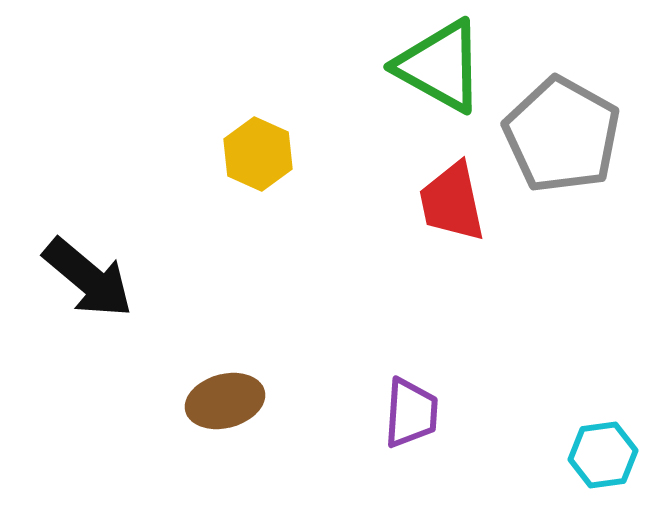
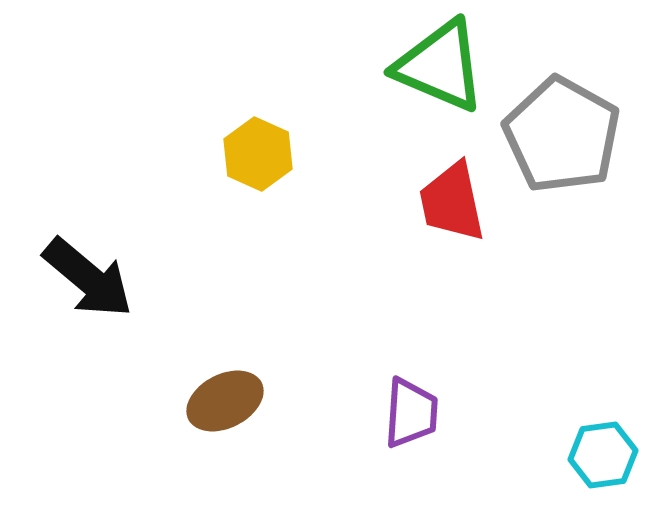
green triangle: rotated 6 degrees counterclockwise
brown ellipse: rotated 12 degrees counterclockwise
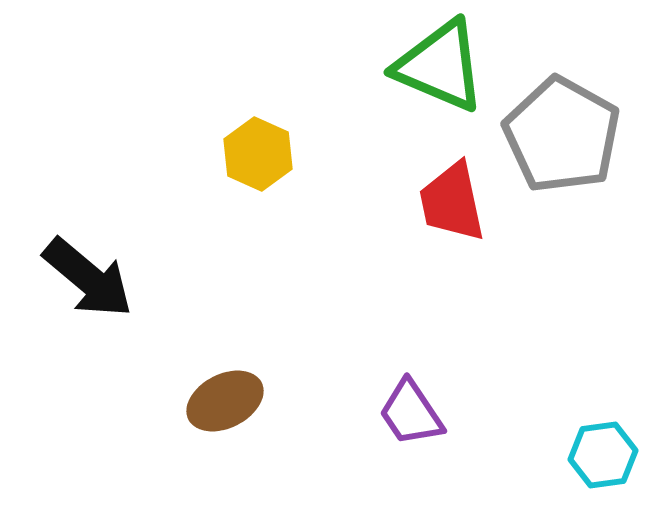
purple trapezoid: rotated 142 degrees clockwise
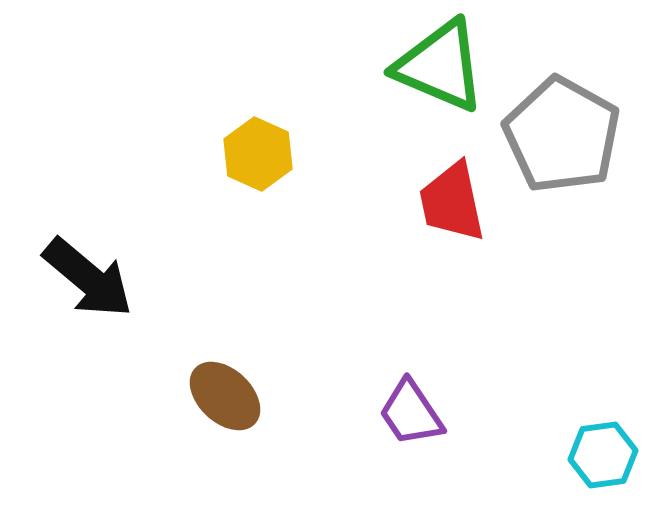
brown ellipse: moved 5 px up; rotated 70 degrees clockwise
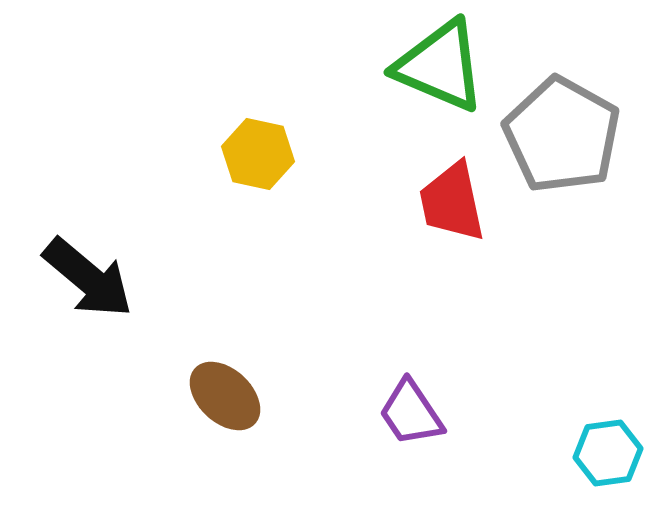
yellow hexagon: rotated 12 degrees counterclockwise
cyan hexagon: moved 5 px right, 2 px up
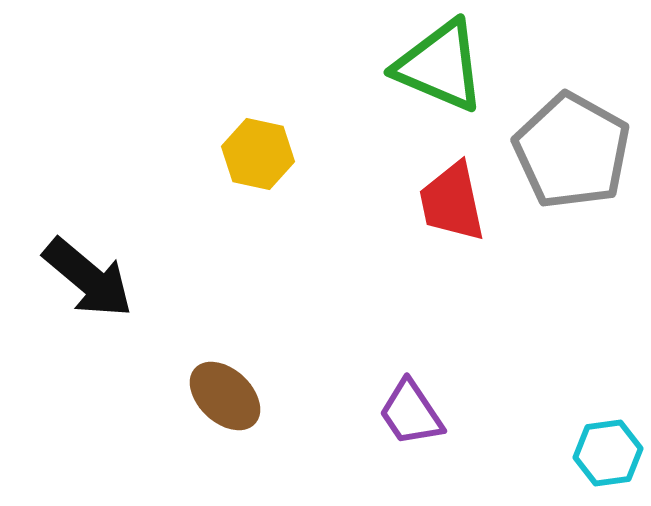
gray pentagon: moved 10 px right, 16 px down
